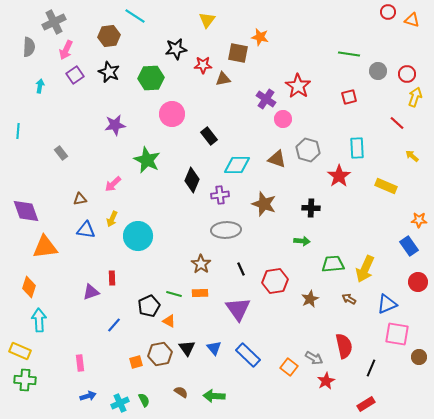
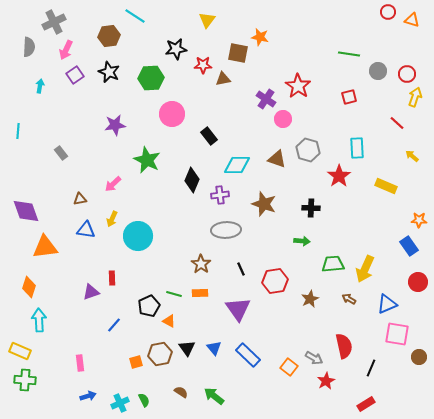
green arrow at (214, 396): rotated 35 degrees clockwise
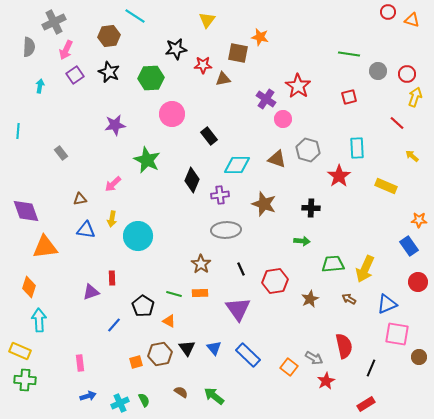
yellow arrow at (112, 219): rotated 14 degrees counterclockwise
black pentagon at (149, 306): moved 6 px left; rotated 15 degrees counterclockwise
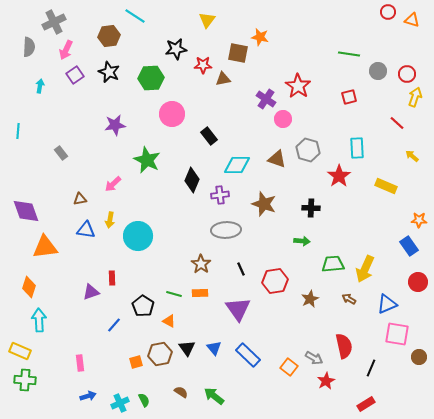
yellow arrow at (112, 219): moved 2 px left, 1 px down
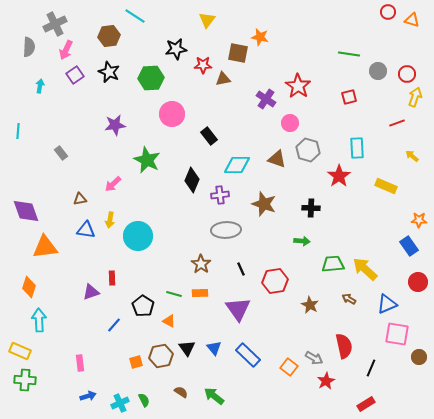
gray cross at (54, 22): moved 1 px right, 2 px down
pink circle at (283, 119): moved 7 px right, 4 px down
red line at (397, 123): rotated 63 degrees counterclockwise
yellow arrow at (365, 269): rotated 108 degrees clockwise
brown star at (310, 299): moved 6 px down; rotated 18 degrees counterclockwise
brown hexagon at (160, 354): moved 1 px right, 2 px down
